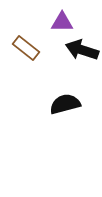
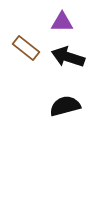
black arrow: moved 14 px left, 7 px down
black semicircle: moved 2 px down
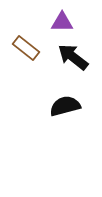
black arrow: moved 5 px right; rotated 20 degrees clockwise
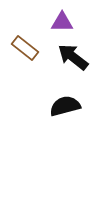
brown rectangle: moved 1 px left
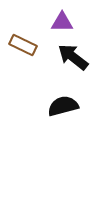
brown rectangle: moved 2 px left, 3 px up; rotated 12 degrees counterclockwise
black semicircle: moved 2 px left
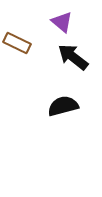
purple triangle: rotated 40 degrees clockwise
brown rectangle: moved 6 px left, 2 px up
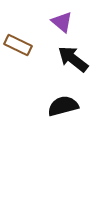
brown rectangle: moved 1 px right, 2 px down
black arrow: moved 2 px down
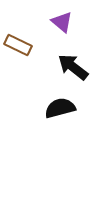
black arrow: moved 8 px down
black semicircle: moved 3 px left, 2 px down
